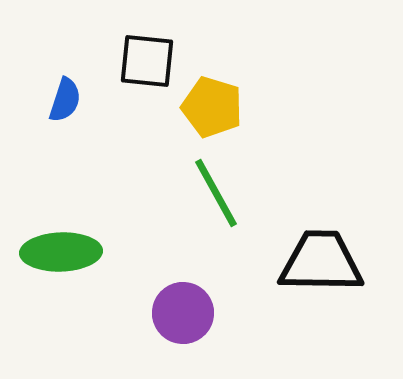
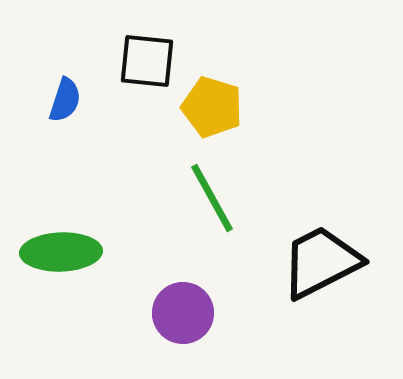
green line: moved 4 px left, 5 px down
black trapezoid: rotated 28 degrees counterclockwise
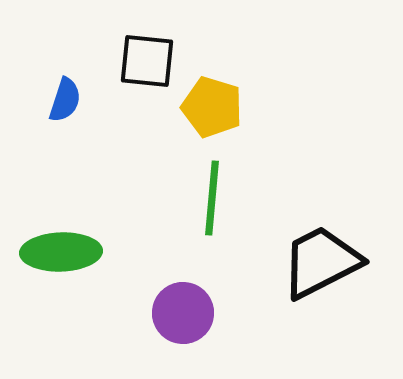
green line: rotated 34 degrees clockwise
